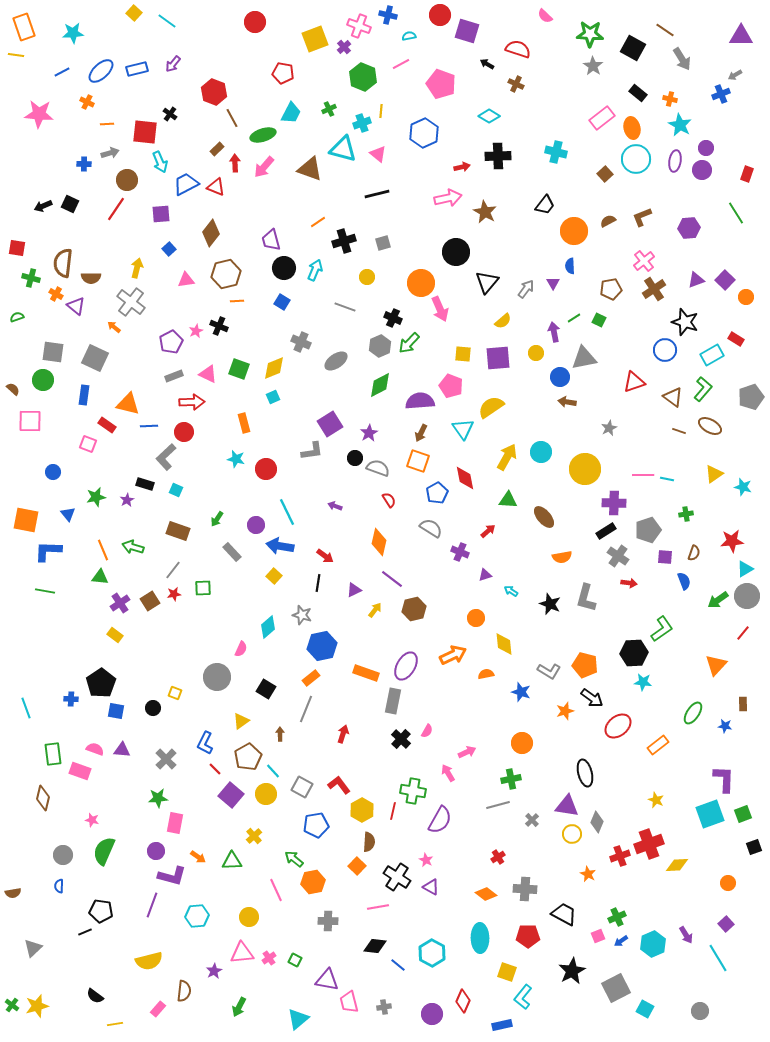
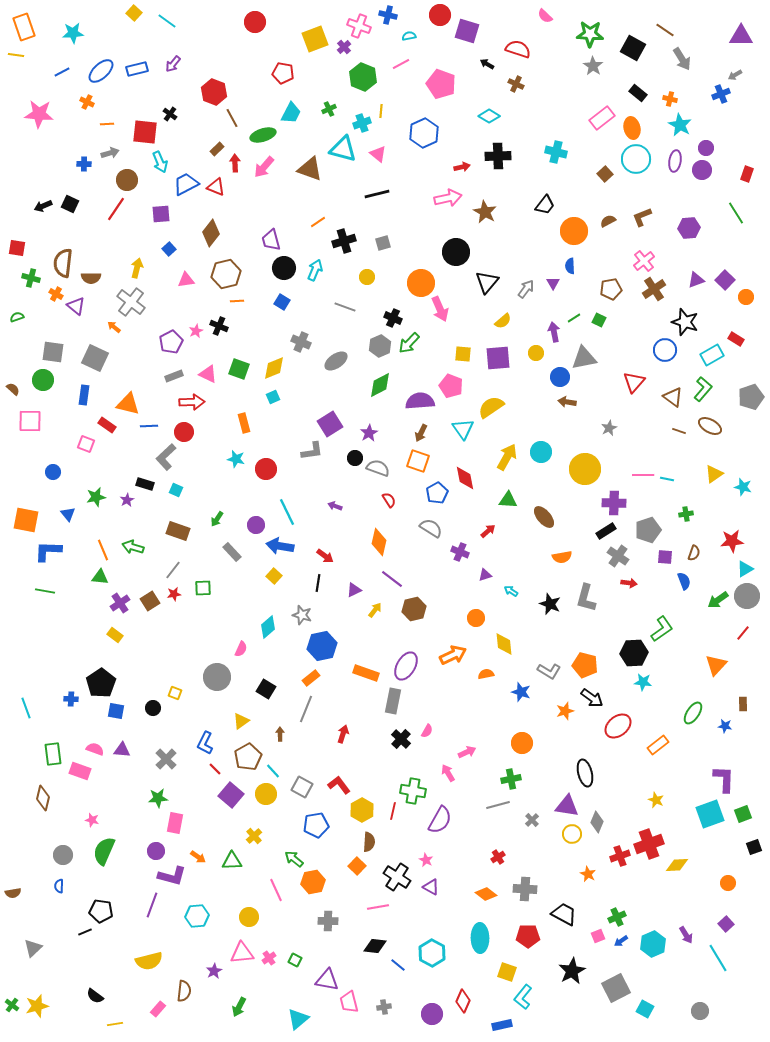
red triangle at (634, 382): rotated 30 degrees counterclockwise
pink square at (88, 444): moved 2 px left
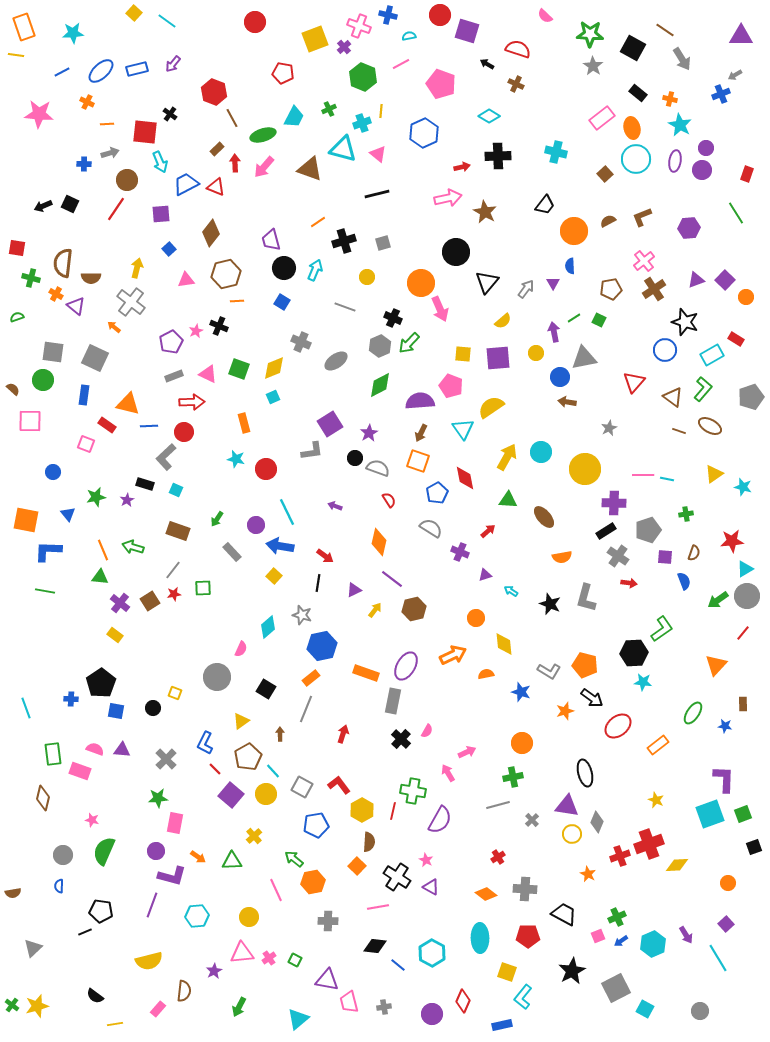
cyan trapezoid at (291, 113): moved 3 px right, 4 px down
purple cross at (120, 603): rotated 18 degrees counterclockwise
green cross at (511, 779): moved 2 px right, 2 px up
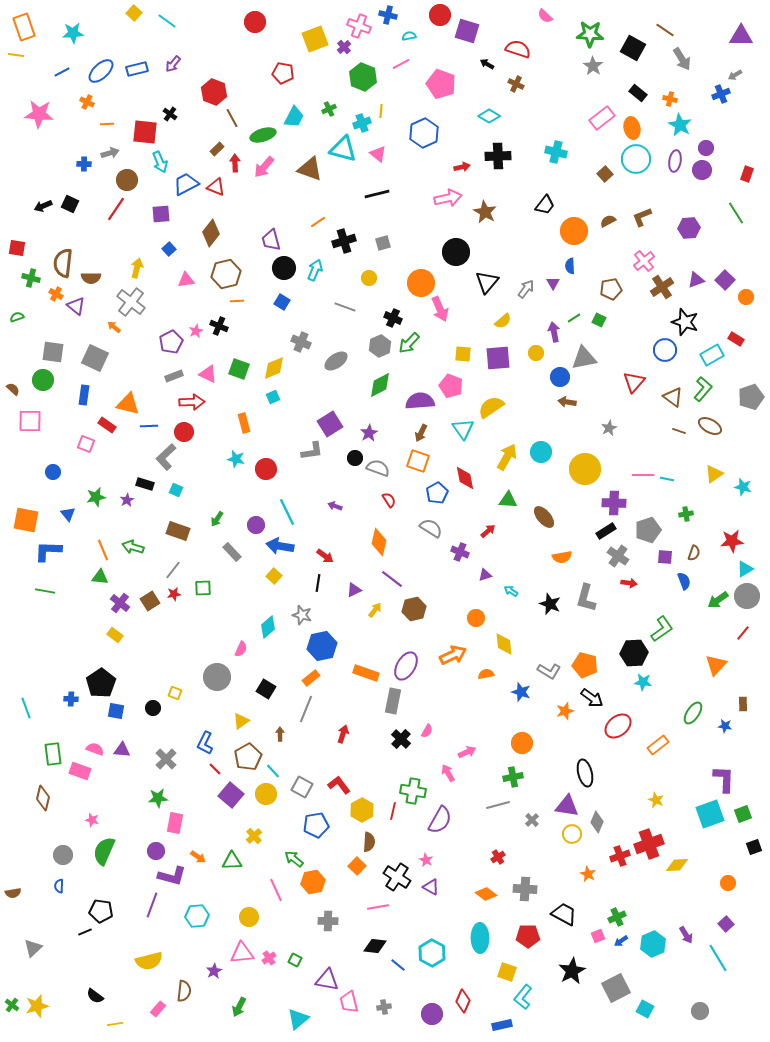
yellow circle at (367, 277): moved 2 px right, 1 px down
brown cross at (654, 289): moved 8 px right, 2 px up
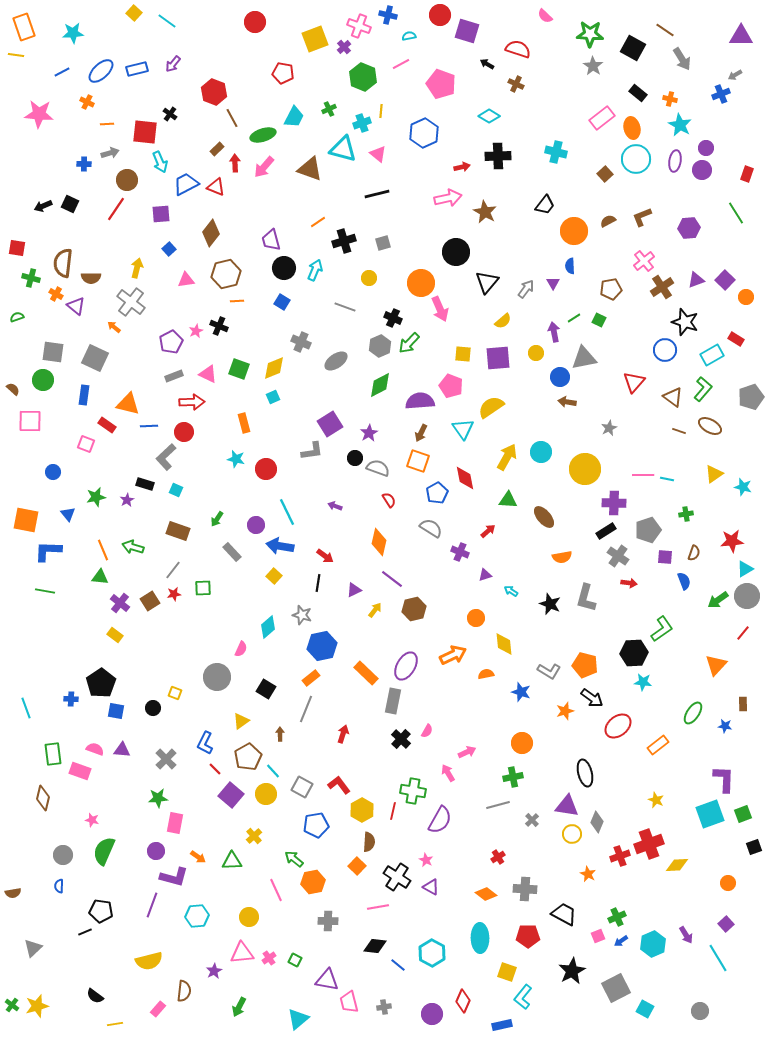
orange rectangle at (366, 673): rotated 25 degrees clockwise
purple L-shape at (172, 876): moved 2 px right, 1 px down
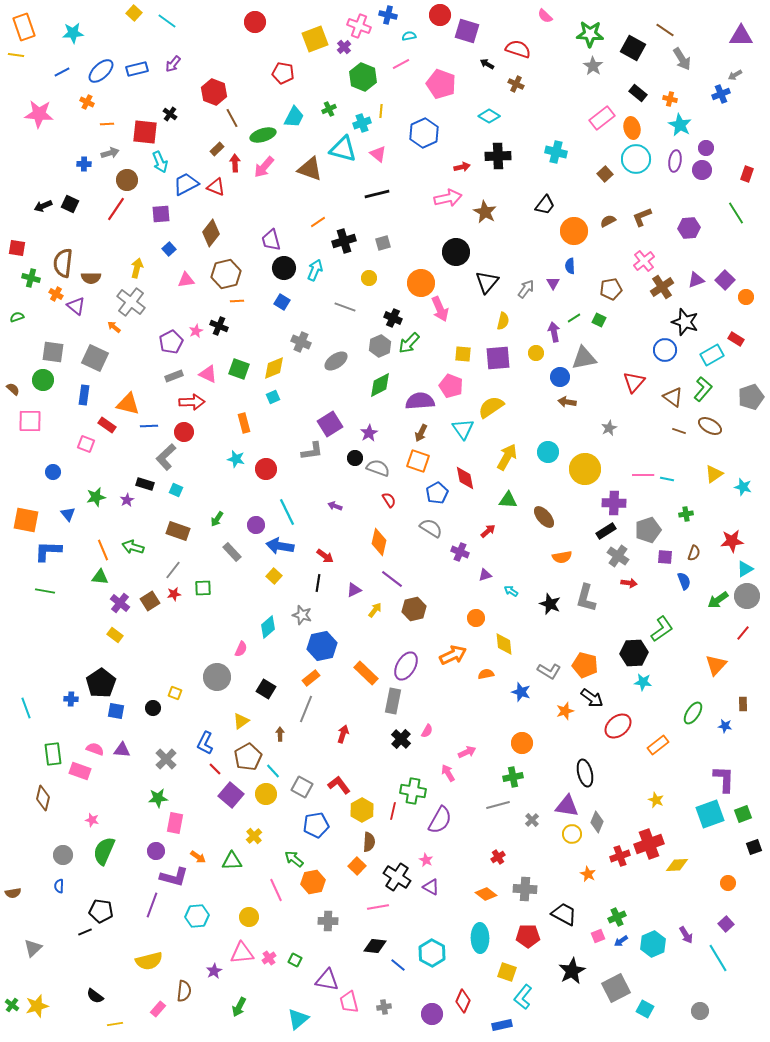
yellow semicircle at (503, 321): rotated 36 degrees counterclockwise
cyan circle at (541, 452): moved 7 px right
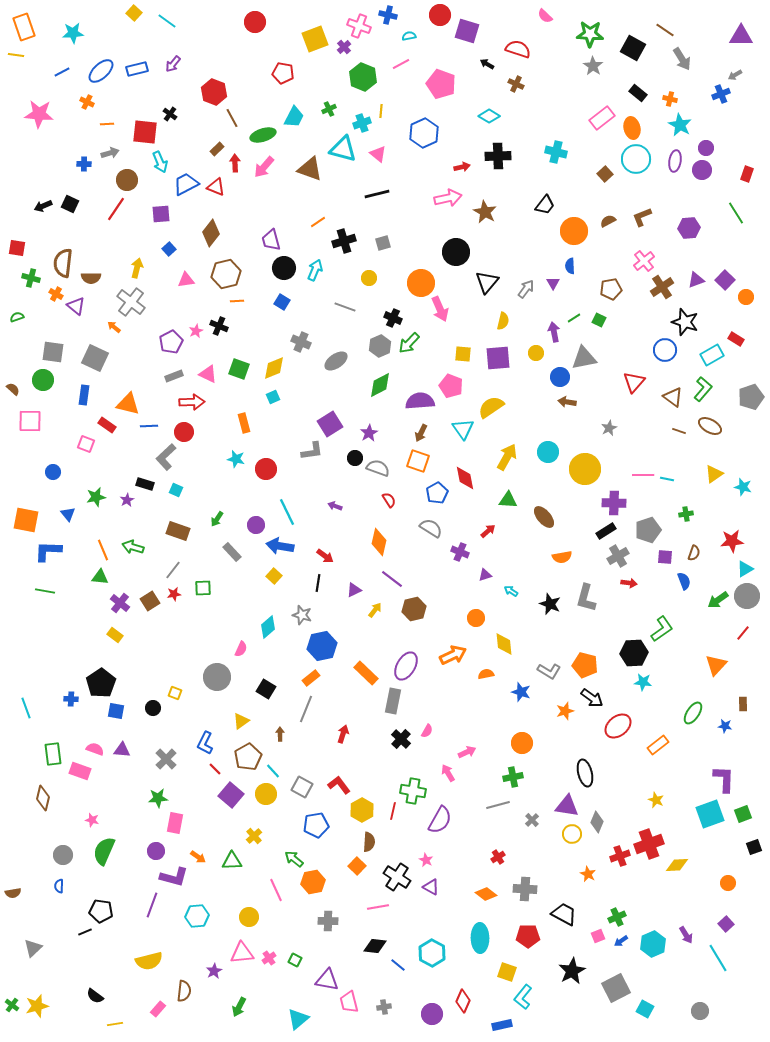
gray cross at (618, 556): rotated 25 degrees clockwise
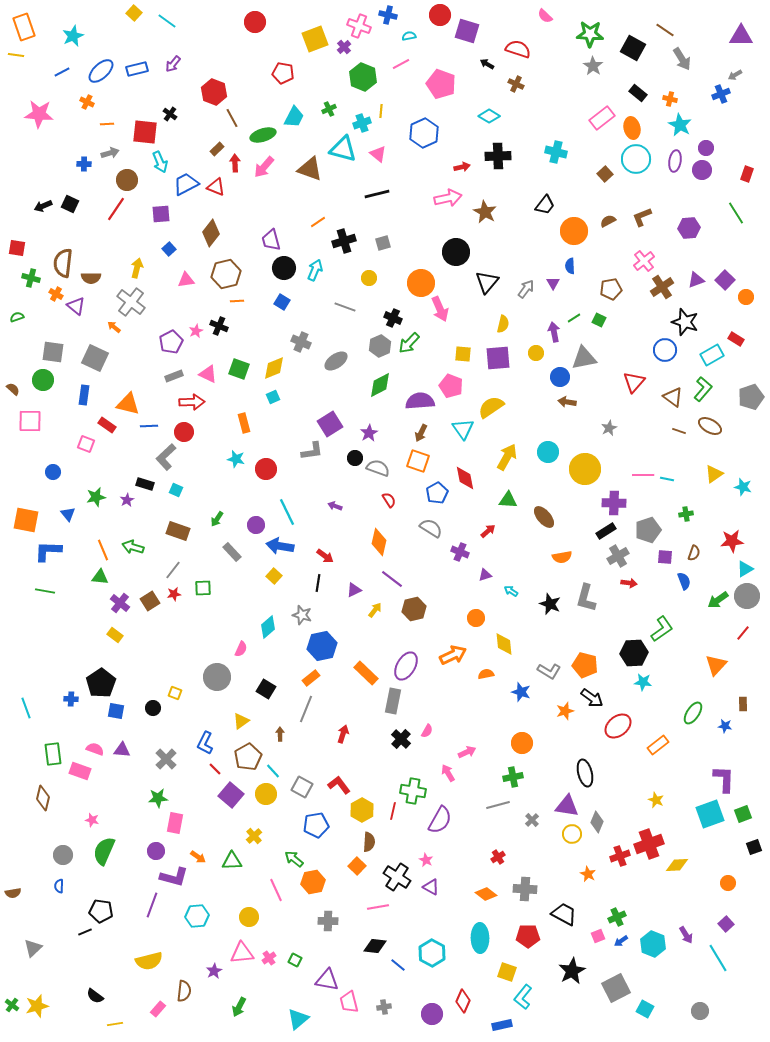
cyan star at (73, 33): moved 3 px down; rotated 20 degrees counterclockwise
yellow semicircle at (503, 321): moved 3 px down
cyan hexagon at (653, 944): rotated 15 degrees counterclockwise
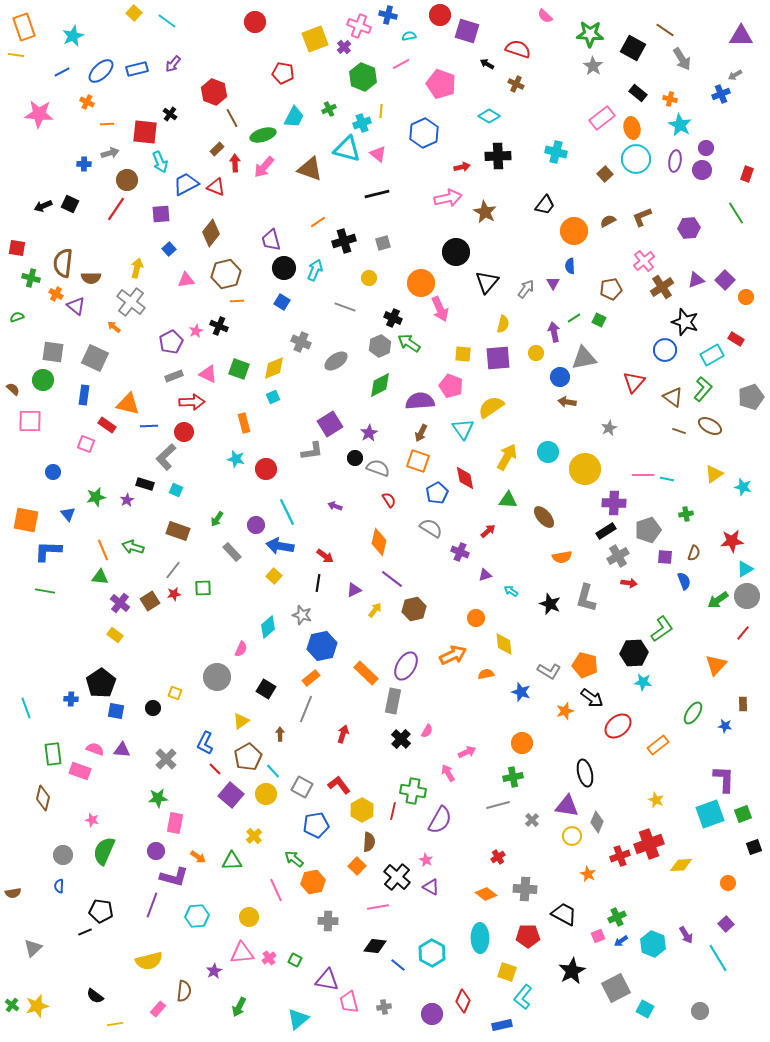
cyan triangle at (343, 149): moved 4 px right
green arrow at (409, 343): rotated 80 degrees clockwise
yellow circle at (572, 834): moved 2 px down
yellow diamond at (677, 865): moved 4 px right
black cross at (397, 877): rotated 8 degrees clockwise
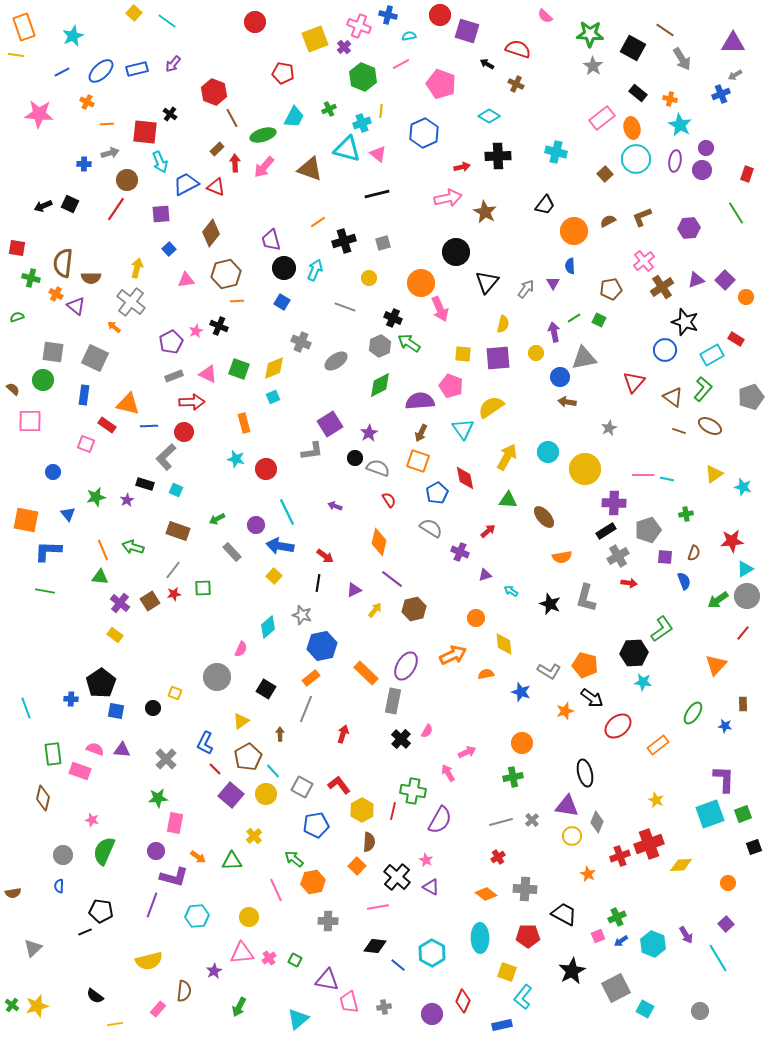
purple triangle at (741, 36): moved 8 px left, 7 px down
green arrow at (217, 519): rotated 28 degrees clockwise
gray line at (498, 805): moved 3 px right, 17 px down
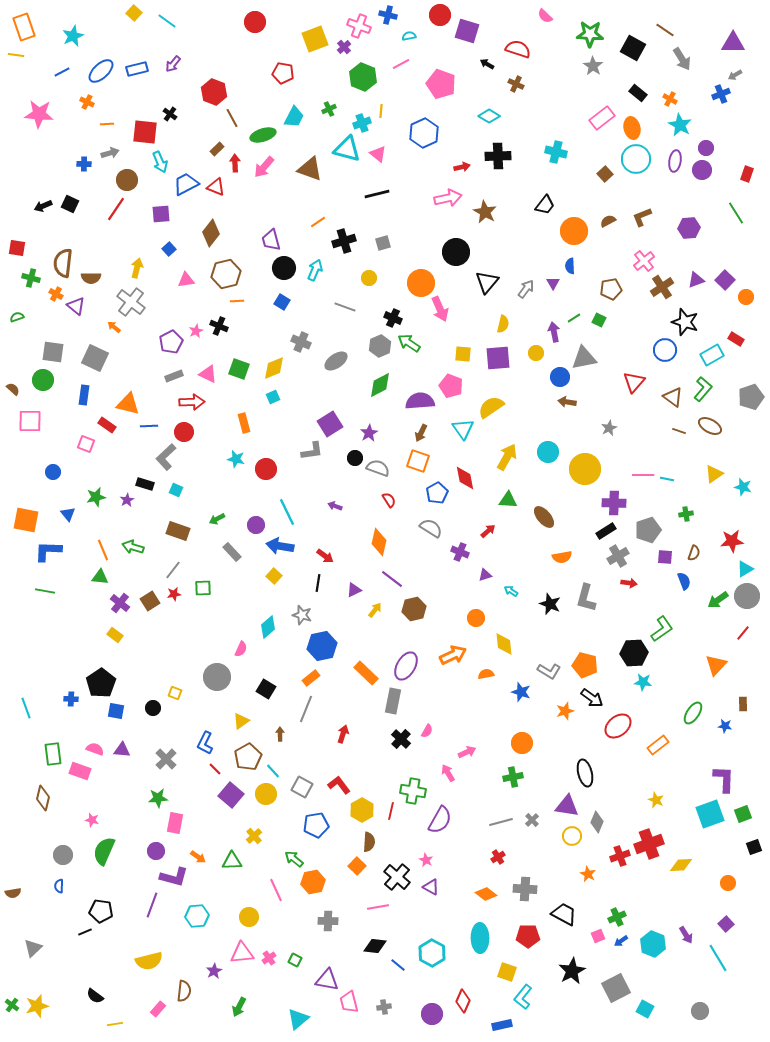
orange cross at (670, 99): rotated 16 degrees clockwise
red line at (393, 811): moved 2 px left
